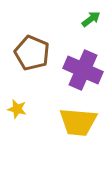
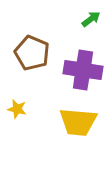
purple cross: rotated 15 degrees counterclockwise
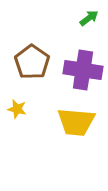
green arrow: moved 2 px left, 1 px up
brown pentagon: moved 9 px down; rotated 12 degrees clockwise
yellow trapezoid: moved 2 px left
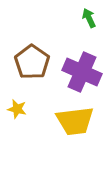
green arrow: rotated 78 degrees counterclockwise
purple cross: moved 1 px left, 2 px down; rotated 15 degrees clockwise
yellow trapezoid: moved 1 px left, 1 px up; rotated 12 degrees counterclockwise
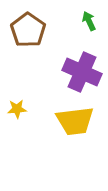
green arrow: moved 3 px down
brown pentagon: moved 4 px left, 32 px up
yellow star: rotated 18 degrees counterclockwise
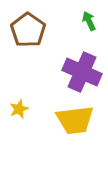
yellow star: moved 2 px right; rotated 18 degrees counterclockwise
yellow trapezoid: moved 1 px up
